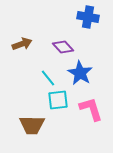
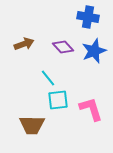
brown arrow: moved 2 px right
blue star: moved 14 px right, 22 px up; rotated 20 degrees clockwise
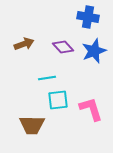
cyan line: moved 1 px left; rotated 60 degrees counterclockwise
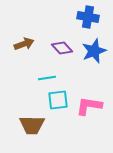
purple diamond: moved 1 px left, 1 px down
pink L-shape: moved 2 px left, 3 px up; rotated 64 degrees counterclockwise
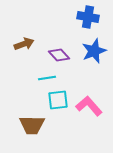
purple diamond: moved 3 px left, 7 px down
pink L-shape: rotated 40 degrees clockwise
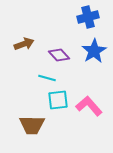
blue cross: rotated 25 degrees counterclockwise
blue star: rotated 10 degrees counterclockwise
cyan line: rotated 24 degrees clockwise
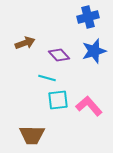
brown arrow: moved 1 px right, 1 px up
blue star: rotated 15 degrees clockwise
brown trapezoid: moved 10 px down
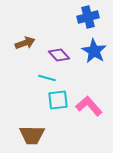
blue star: rotated 25 degrees counterclockwise
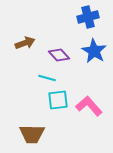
brown trapezoid: moved 1 px up
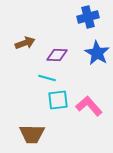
blue star: moved 3 px right, 2 px down
purple diamond: moved 2 px left; rotated 45 degrees counterclockwise
